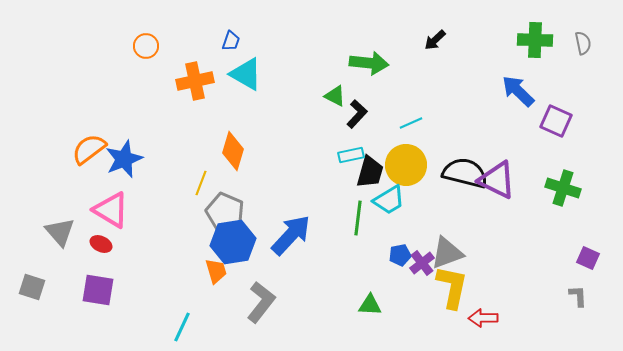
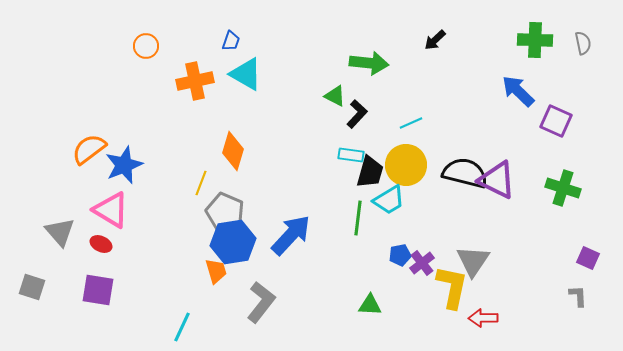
cyan rectangle at (351, 155): rotated 20 degrees clockwise
blue star at (124, 159): moved 6 px down
gray triangle at (447, 253): moved 26 px right, 8 px down; rotated 36 degrees counterclockwise
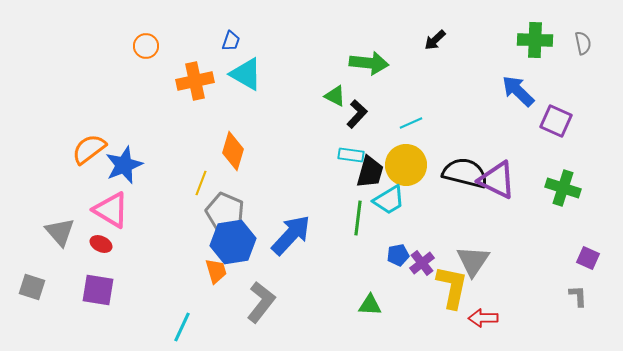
blue pentagon at (400, 255): moved 2 px left
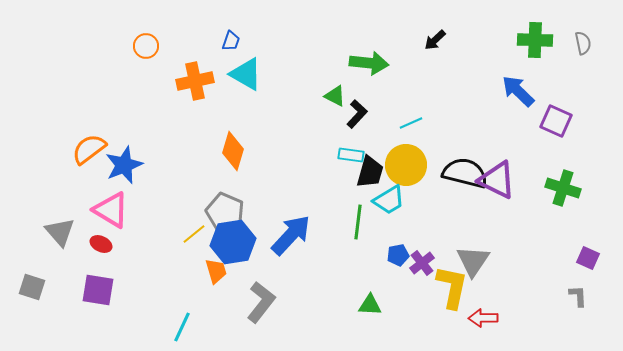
yellow line at (201, 183): moved 7 px left, 51 px down; rotated 30 degrees clockwise
green line at (358, 218): moved 4 px down
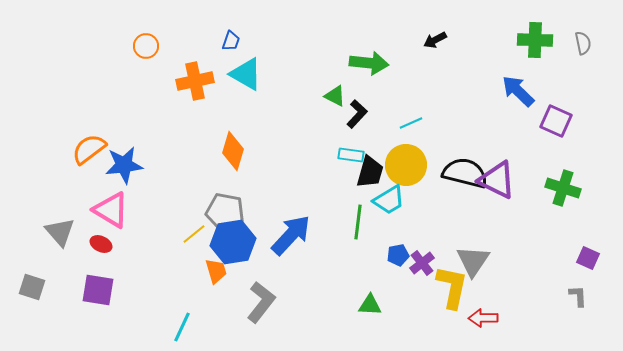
black arrow at (435, 40): rotated 15 degrees clockwise
blue star at (124, 165): rotated 15 degrees clockwise
gray pentagon at (225, 212): rotated 12 degrees counterclockwise
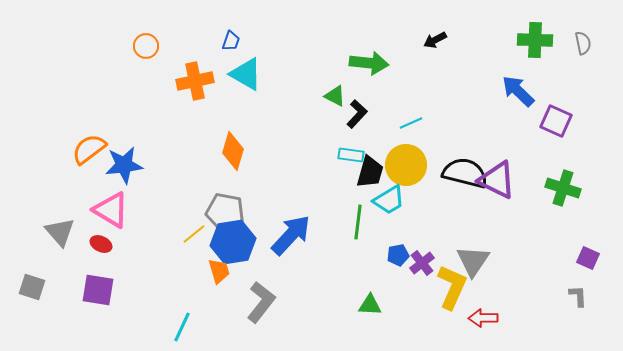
orange trapezoid at (216, 271): moved 3 px right
yellow L-shape at (452, 287): rotated 12 degrees clockwise
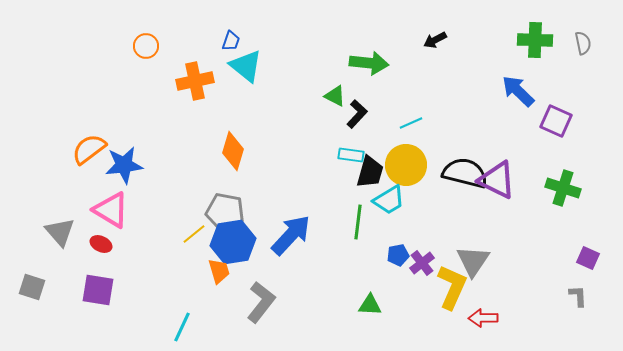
cyan triangle at (246, 74): moved 8 px up; rotated 9 degrees clockwise
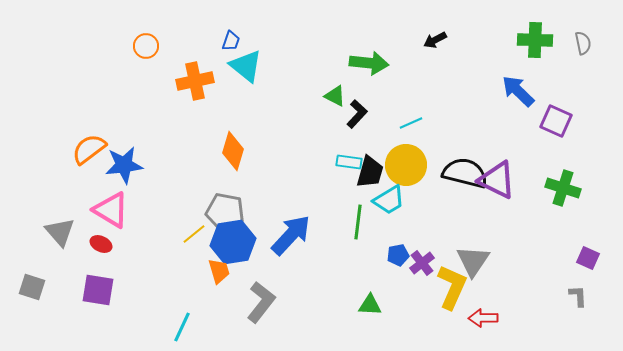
cyan rectangle at (351, 155): moved 2 px left, 7 px down
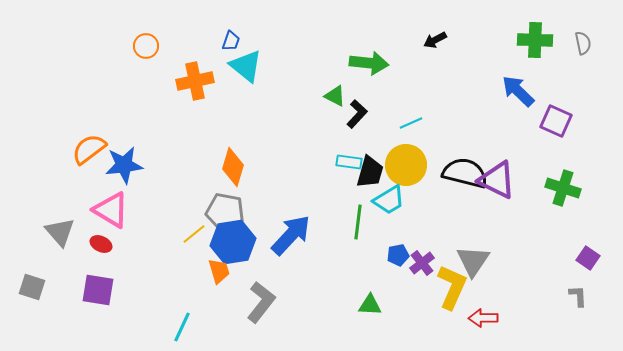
orange diamond at (233, 151): moved 16 px down
purple square at (588, 258): rotated 10 degrees clockwise
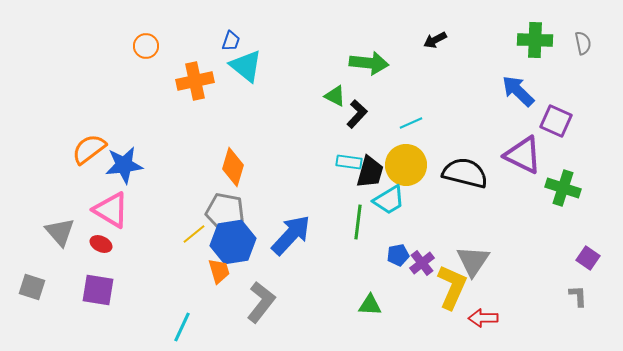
purple triangle at (497, 180): moved 26 px right, 25 px up
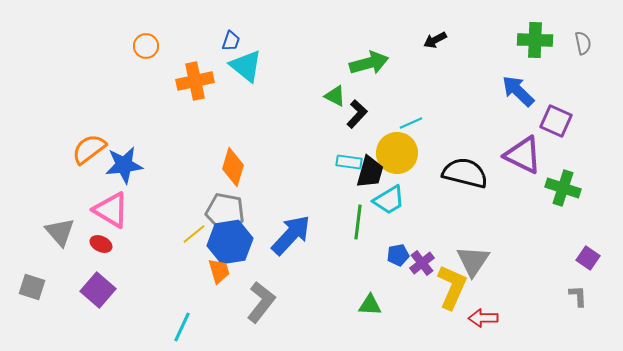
green arrow at (369, 63): rotated 21 degrees counterclockwise
yellow circle at (406, 165): moved 9 px left, 12 px up
blue hexagon at (233, 242): moved 3 px left
purple square at (98, 290): rotated 32 degrees clockwise
